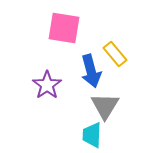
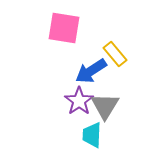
blue arrow: rotated 72 degrees clockwise
purple star: moved 32 px right, 16 px down
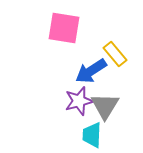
purple star: rotated 20 degrees clockwise
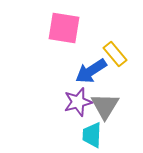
purple star: moved 1 px left, 1 px down
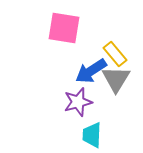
gray triangle: moved 11 px right, 27 px up
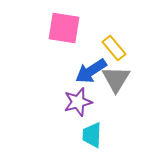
yellow rectangle: moved 1 px left, 6 px up
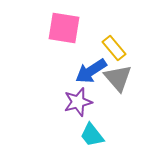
gray triangle: moved 2 px right, 1 px up; rotated 12 degrees counterclockwise
cyan trapezoid: rotated 40 degrees counterclockwise
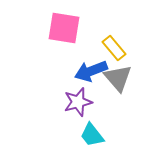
blue arrow: rotated 12 degrees clockwise
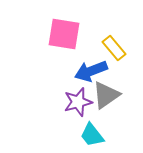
pink square: moved 6 px down
gray triangle: moved 12 px left, 17 px down; rotated 36 degrees clockwise
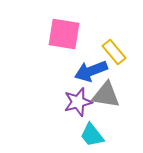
yellow rectangle: moved 4 px down
gray triangle: rotated 44 degrees clockwise
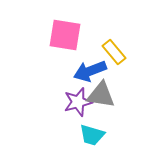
pink square: moved 1 px right, 1 px down
blue arrow: moved 1 px left
gray triangle: moved 5 px left
cyan trapezoid: rotated 36 degrees counterclockwise
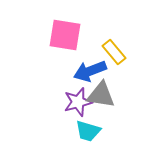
cyan trapezoid: moved 4 px left, 4 px up
